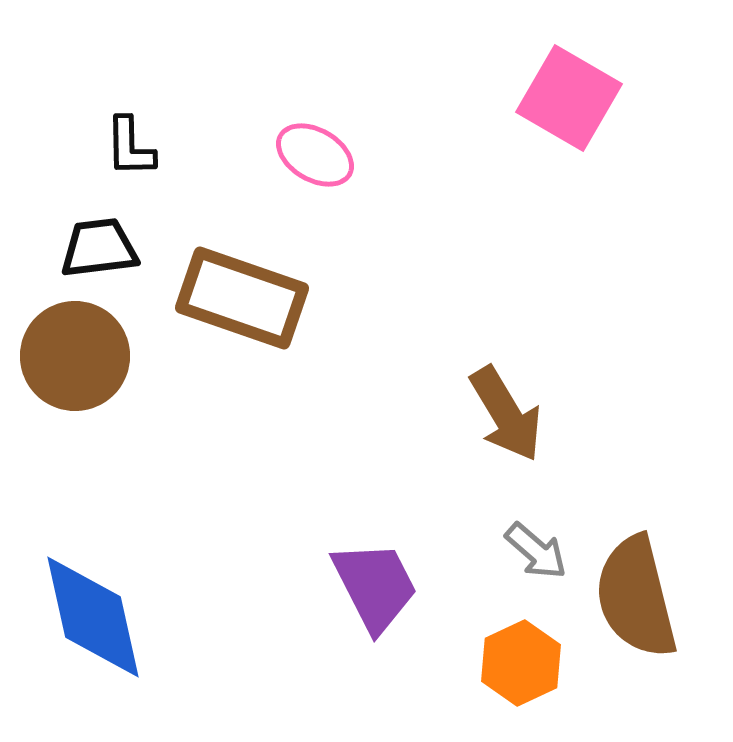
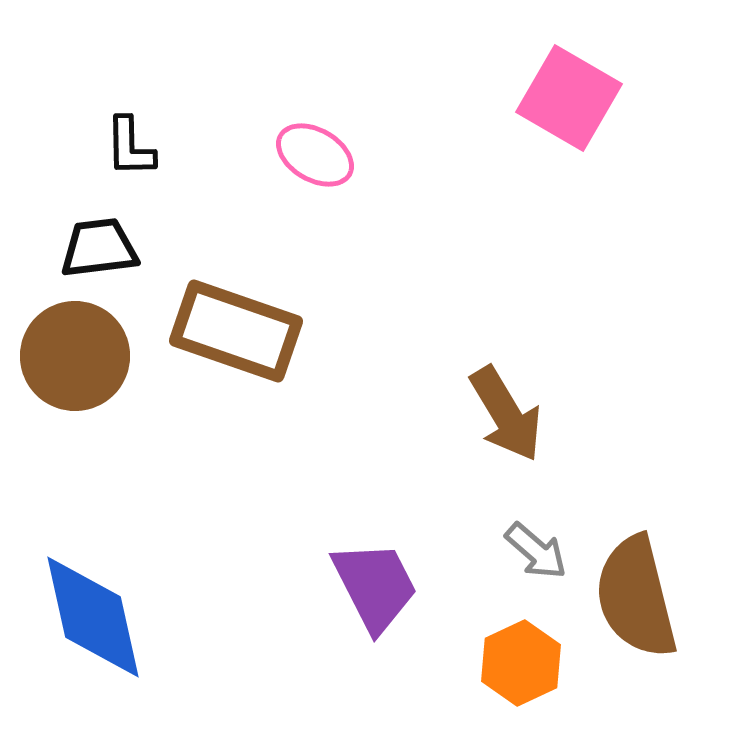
brown rectangle: moved 6 px left, 33 px down
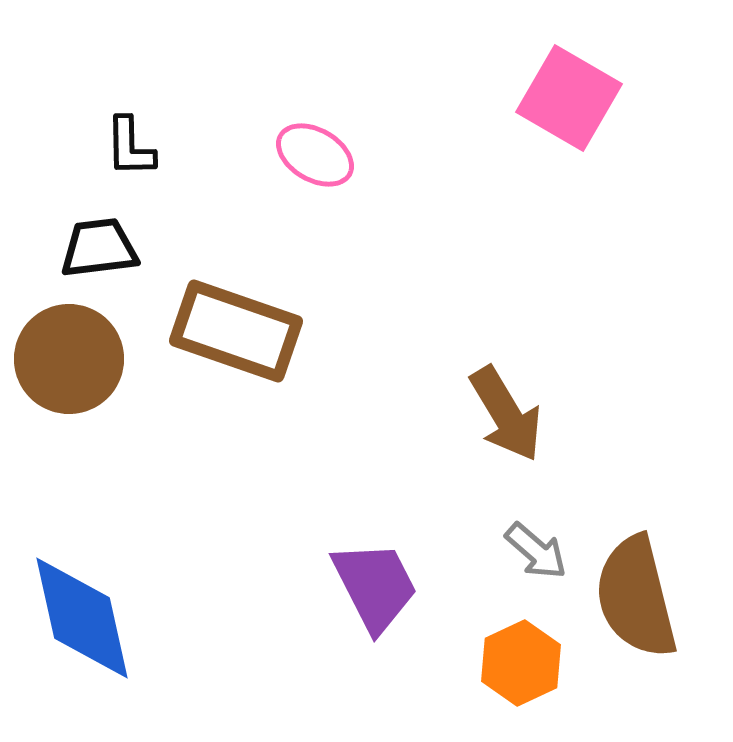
brown circle: moved 6 px left, 3 px down
blue diamond: moved 11 px left, 1 px down
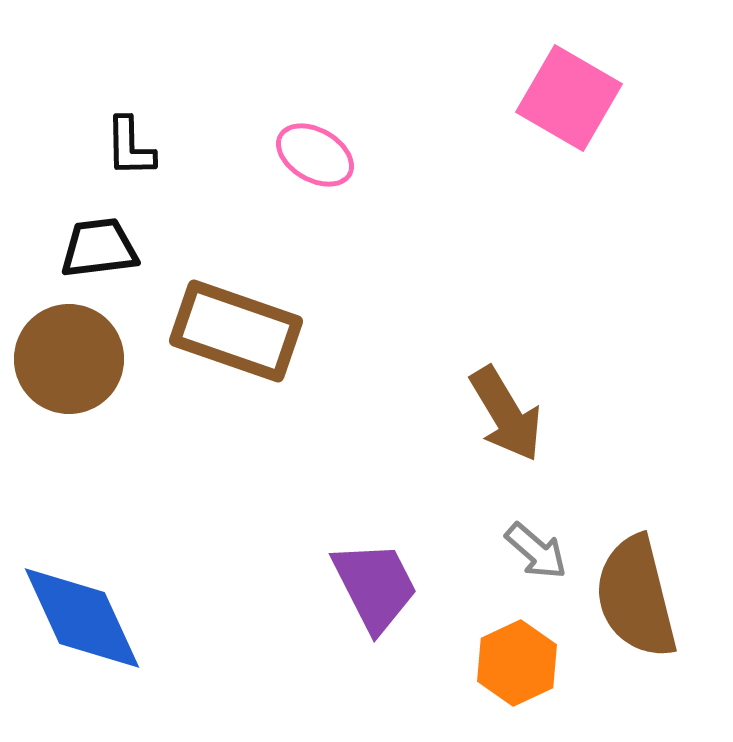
blue diamond: rotated 12 degrees counterclockwise
orange hexagon: moved 4 px left
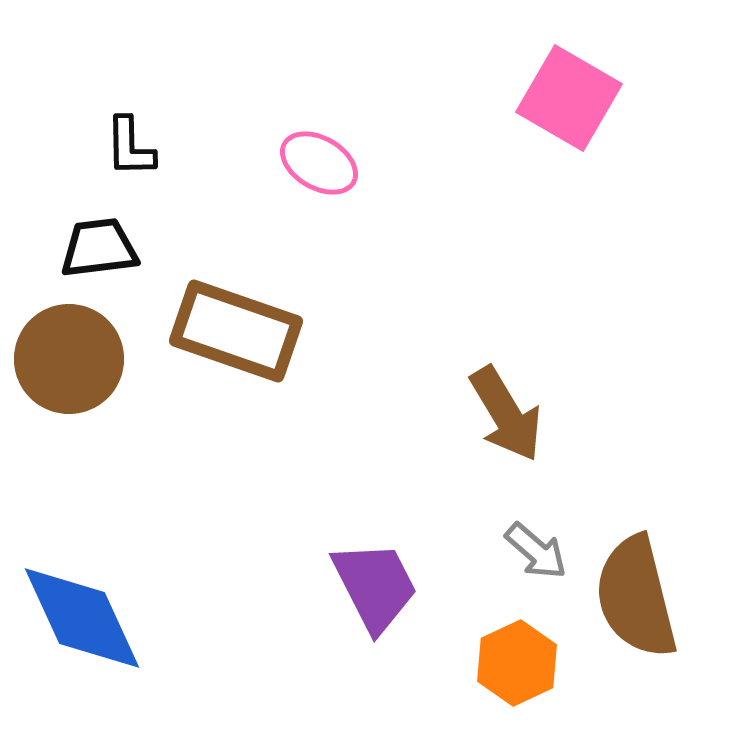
pink ellipse: moved 4 px right, 8 px down
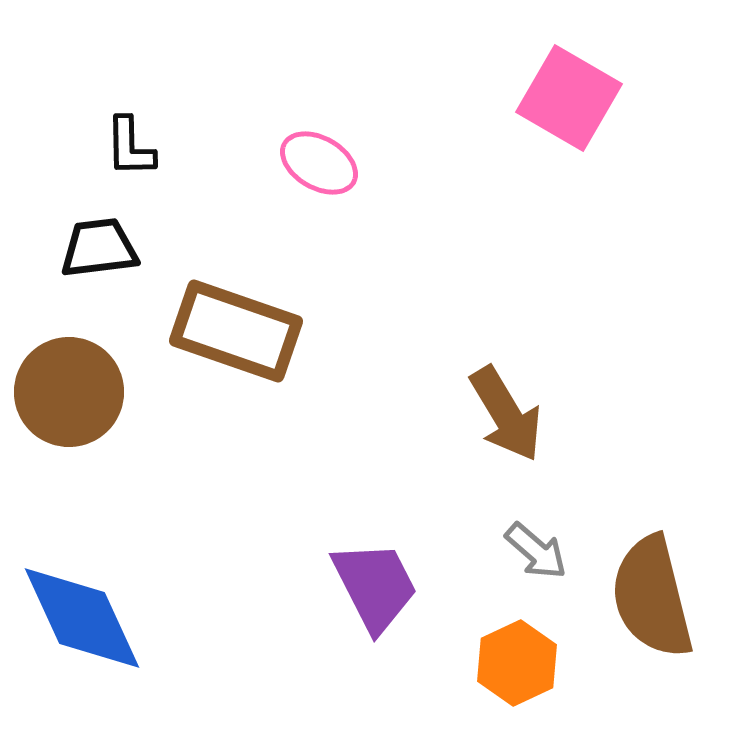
brown circle: moved 33 px down
brown semicircle: moved 16 px right
